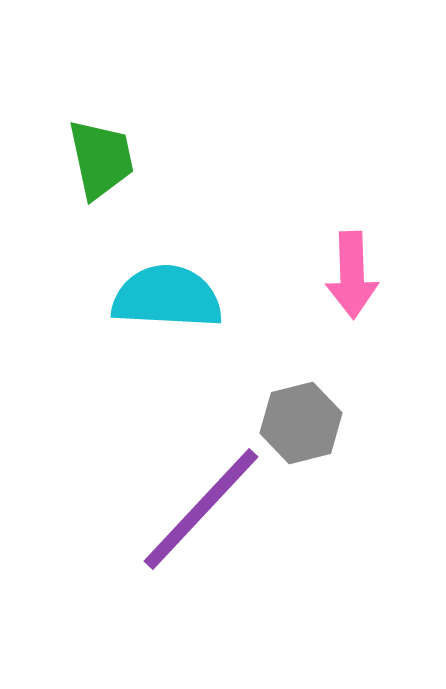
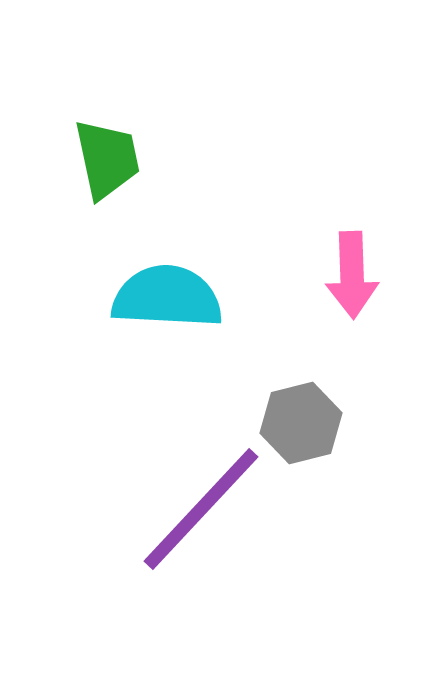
green trapezoid: moved 6 px right
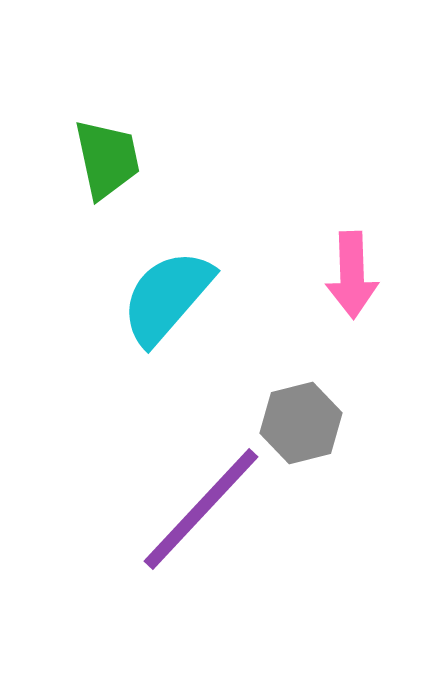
cyan semicircle: rotated 52 degrees counterclockwise
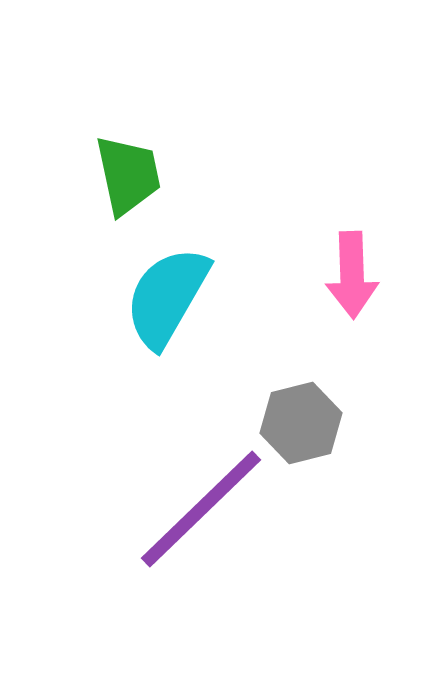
green trapezoid: moved 21 px right, 16 px down
cyan semicircle: rotated 11 degrees counterclockwise
purple line: rotated 3 degrees clockwise
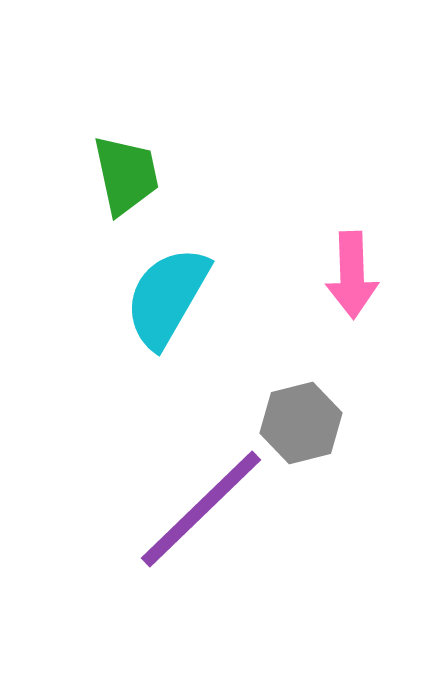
green trapezoid: moved 2 px left
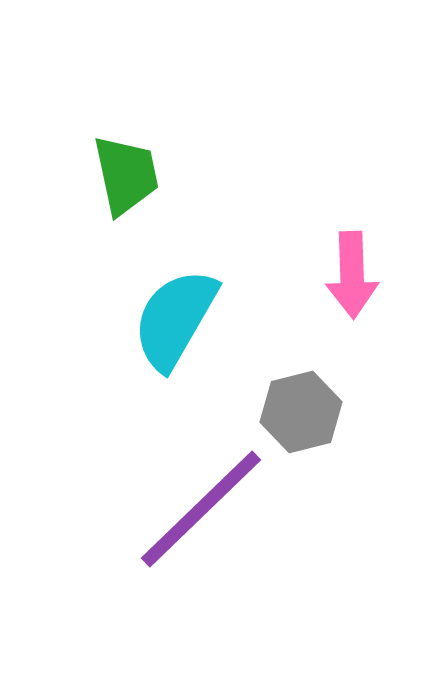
cyan semicircle: moved 8 px right, 22 px down
gray hexagon: moved 11 px up
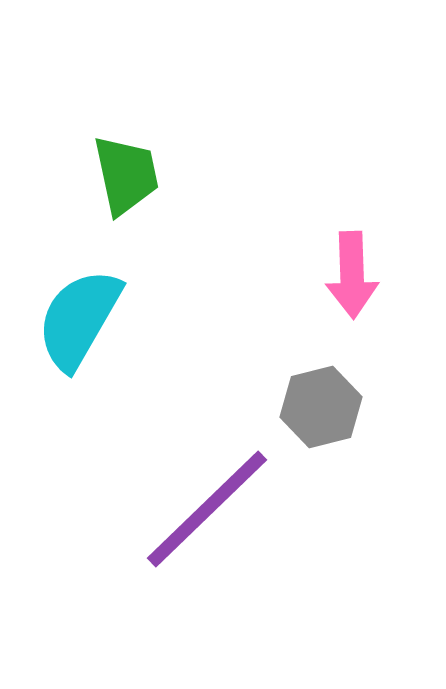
cyan semicircle: moved 96 px left
gray hexagon: moved 20 px right, 5 px up
purple line: moved 6 px right
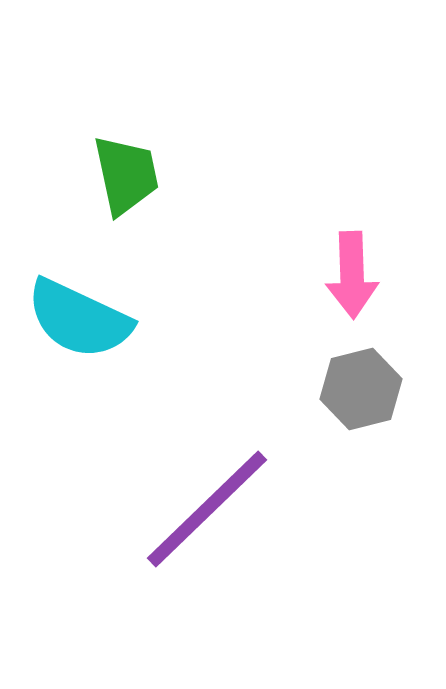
cyan semicircle: rotated 95 degrees counterclockwise
gray hexagon: moved 40 px right, 18 px up
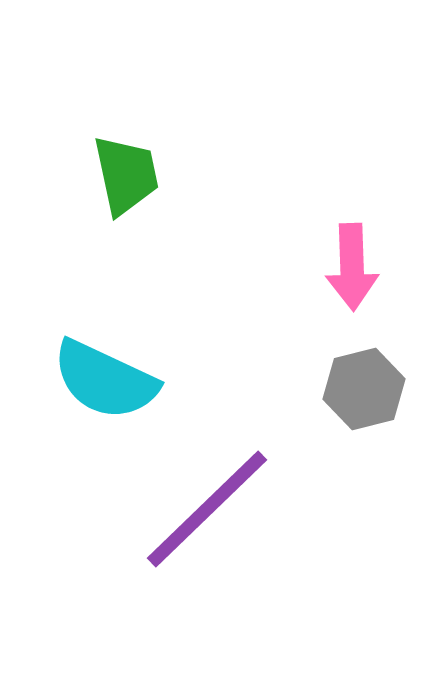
pink arrow: moved 8 px up
cyan semicircle: moved 26 px right, 61 px down
gray hexagon: moved 3 px right
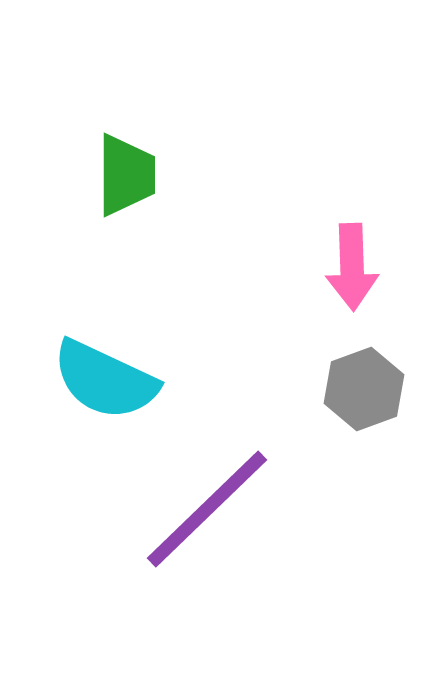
green trapezoid: rotated 12 degrees clockwise
gray hexagon: rotated 6 degrees counterclockwise
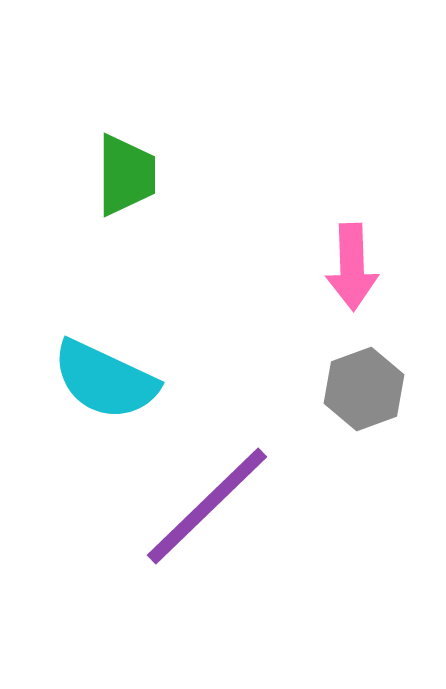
purple line: moved 3 px up
